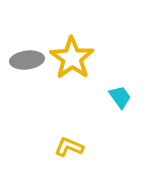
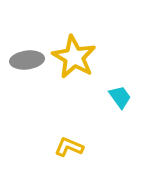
yellow star: moved 2 px right, 1 px up; rotated 6 degrees counterclockwise
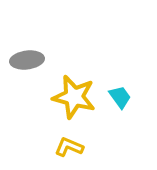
yellow star: moved 40 px down; rotated 15 degrees counterclockwise
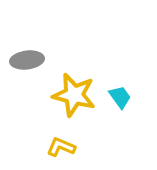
yellow star: moved 2 px up
yellow L-shape: moved 8 px left
